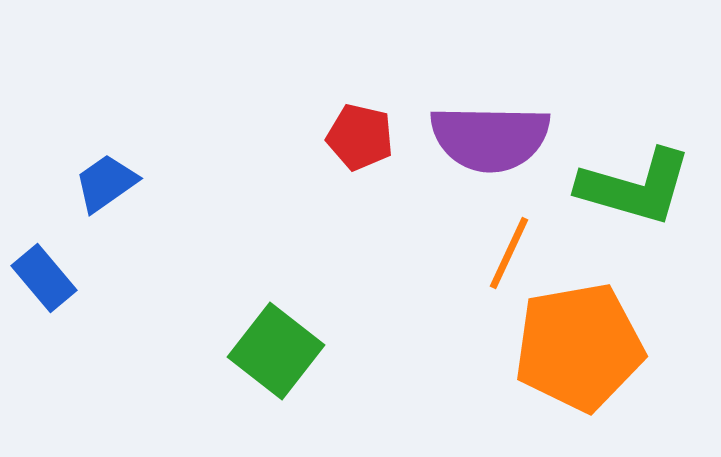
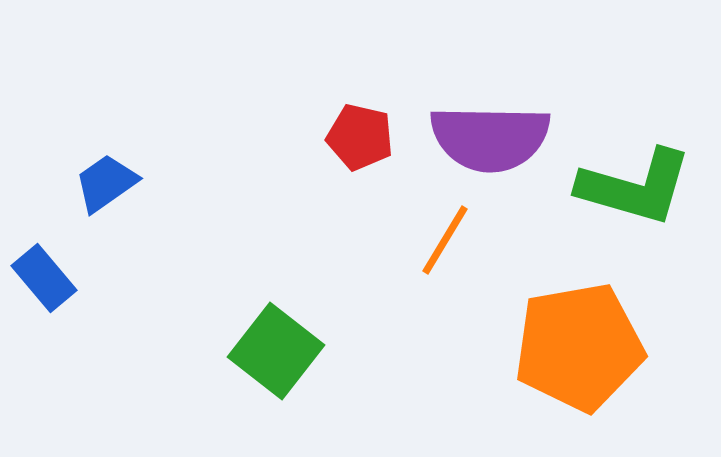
orange line: moved 64 px left, 13 px up; rotated 6 degrees clockwise
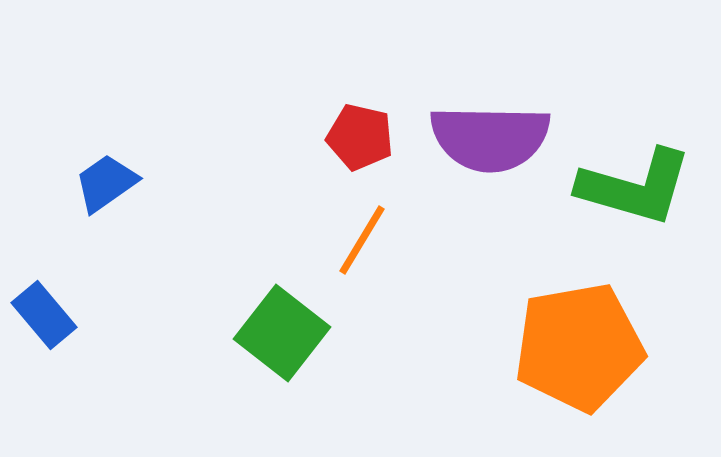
orange line: moved 83 px left
blue rectangle: moved 37 px down
green square: moved 6 px right, 18 px up
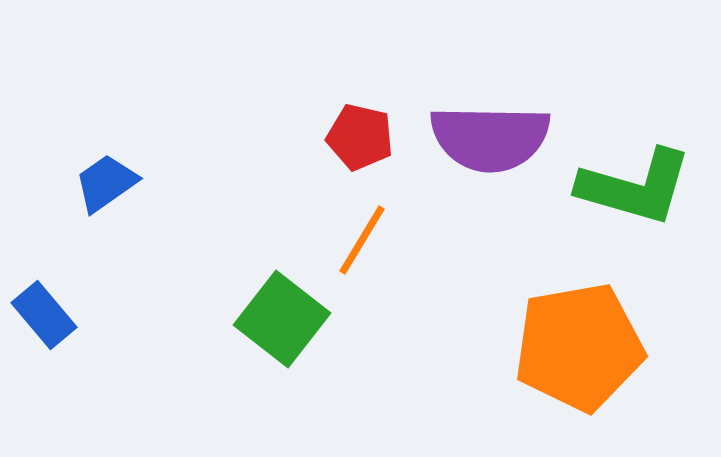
green square: moved 14 px up
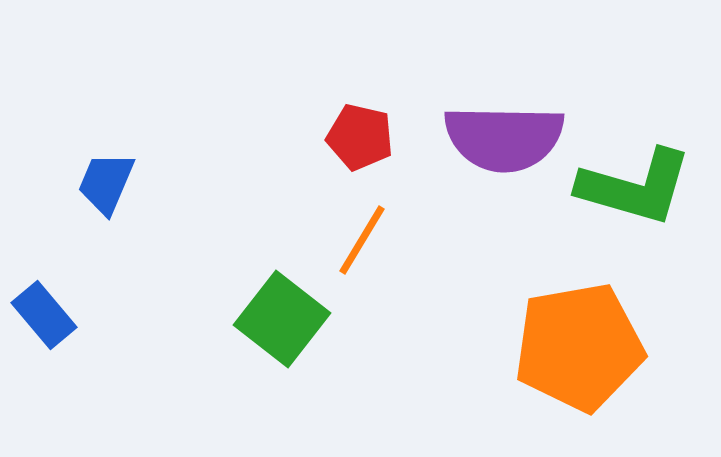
purple semicircle: moved 14 px right
blue trapezoid: rotated 32 degrees counterclockwise
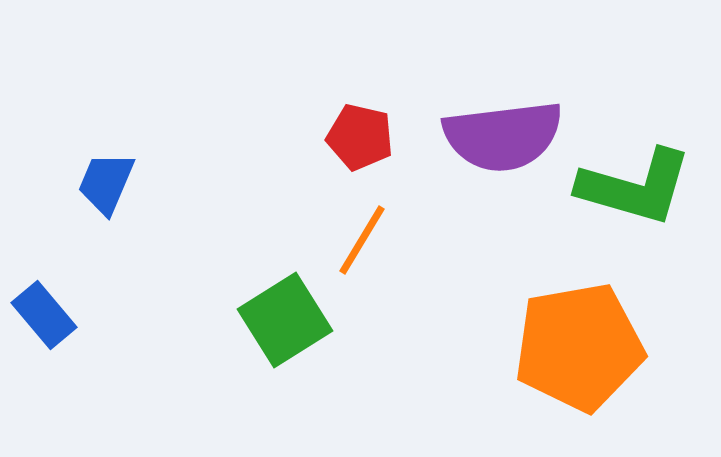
purple semicircle: moved 1 px left, 2 px up; rotated 8 degrees counterclockwise
green square: moved 3 px right, 1 px down; rotated 20 degrees clockwise
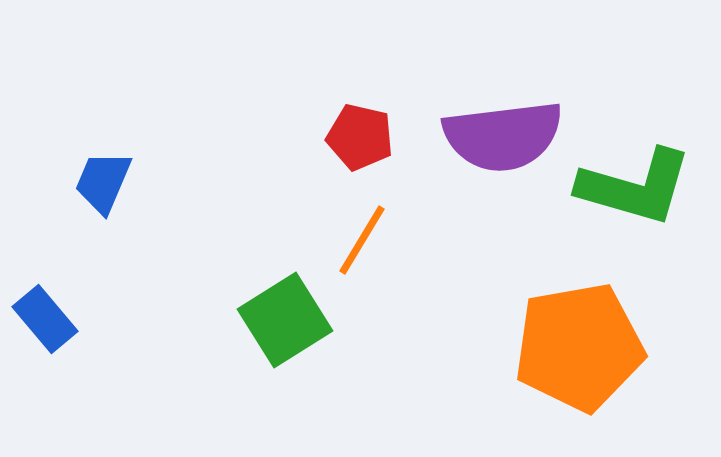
blue trapezoid: moved 3 px left, 1 px up
blue rectangle: moved 1 px right, 4 px down
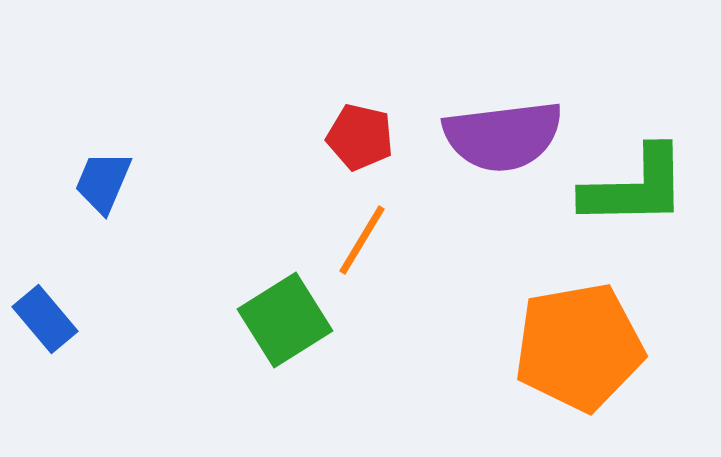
green L-shape: rotated 17 degrees counterclockwise
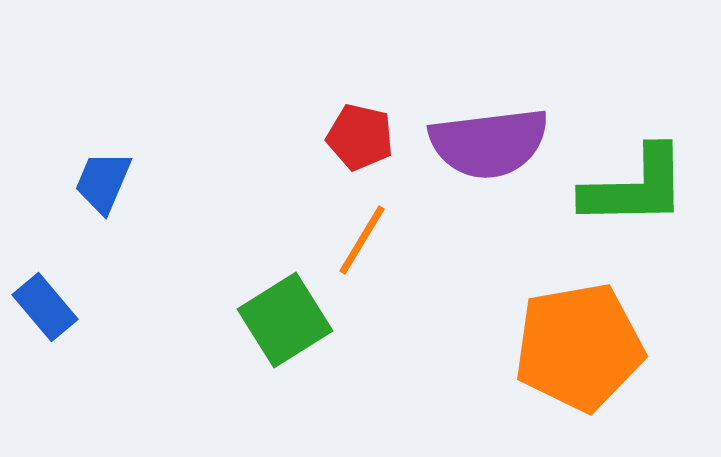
purple semicircle: moved 14 px left, 7 px down
blue rectangle: moved 12 px up
